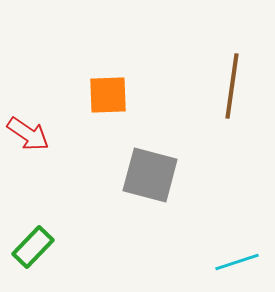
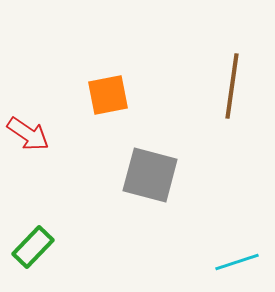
orange square: rotated 9 degrees counterclockwise
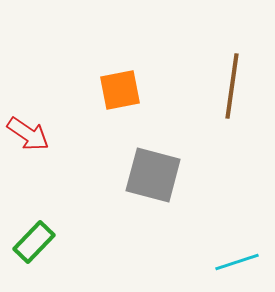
orange square: moved 12 px right, 5 px up
gray square: moved 3 px right
green rectangle: moved 1 px right, 5 px up
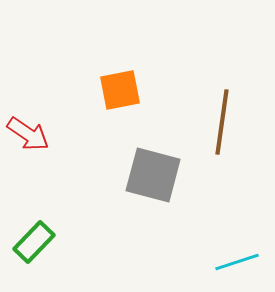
brown line: moved 10 px left, 36 px down
